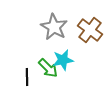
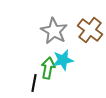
gray star: moved 4 px down
green arrow: rotated 125 degrees counterclockwise
black line: moved 7 px right, 6 px down; rotated 12 degrees clockwise
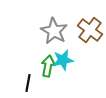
green arrow: moved 2 px up
black line: moved 6 px left
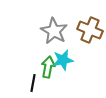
brown cross: rotated 15 degrees counterclockwise
green arrow: moved 1 px down
black line: moved 5 px right
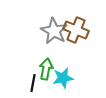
brown cross: moved 14 px left
cyan star: moved 18 px down
green arrow: moved 2 px left, 2 px down
